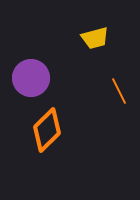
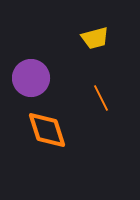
orange line: moved 18 px left, 7 px down
orange diamond: rotated 63 degrees counterclockwise
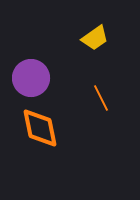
yellow trapezoid: rotated 20 degrees counterclockwise
orange diamond: moved 7 px left, 2 px up; rotated 6 degrees clockwise
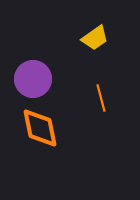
purple circle: moved 2 px right, 1 px down
orange line: rotated 12 degrees clockwise
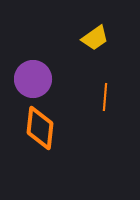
orange line: moved 4 px right, 1 px up; rotated 20 degrees clockwise
orange diamond: rotated 18 degrees clockwise
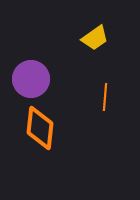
purple circle: moved 2 px left
